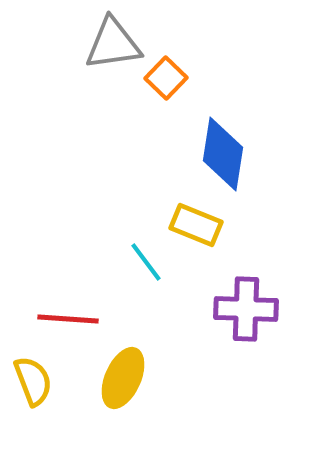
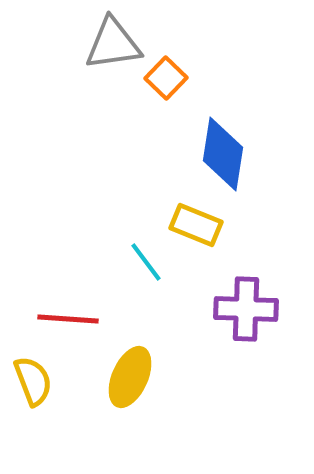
yellow ellipse: moved 7 px right, 1 px up
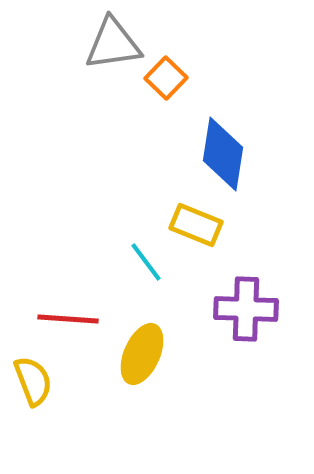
yellow ellipse: moved 12 px right, 23 px up
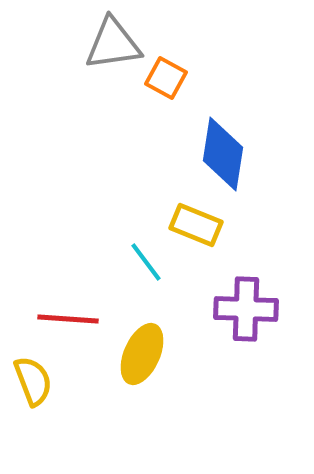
orange square: rotated 15 degrees counterclockwise
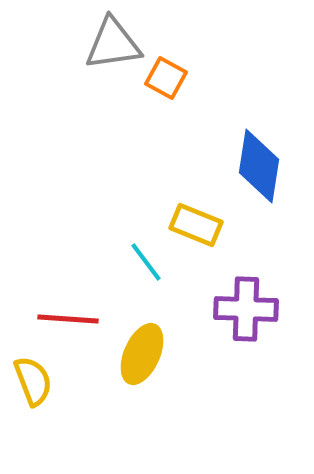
blue diamond: moved 36 px right, 12 px down
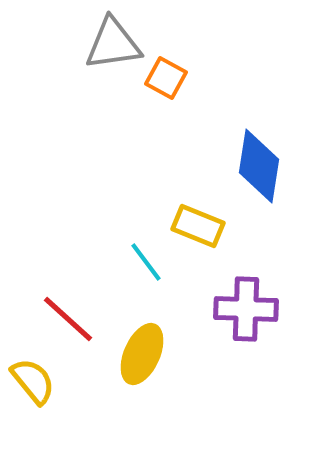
yellow rectangle: moved 2 px right, 1 px down
red line: rotated 38 degrees clockwise
yellow semicircle: rotated 18 degrees counterclockwise
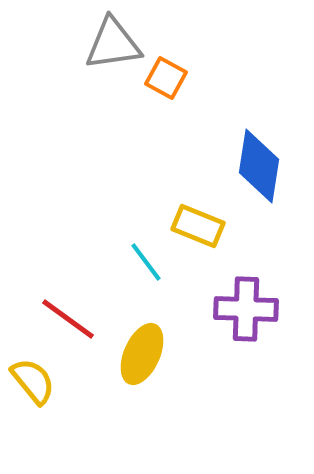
red line: rotated 6 degrees counterclockwise
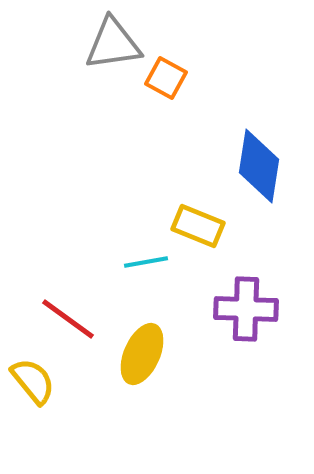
cyan line: rotated 63 degrees counterclockwise
